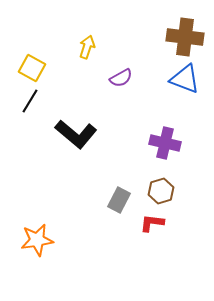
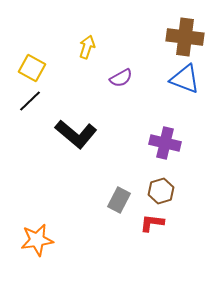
black line: rotated 15 degrees clockwise
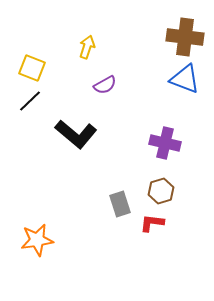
yellow square: rotated 8 degrees counterclockwise
purple semicircle: moved 16 px left, 7 px down
gray rectangle: moved 1 px right, 4 px down; rotated 45 degrees counterclockwise
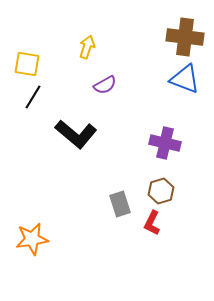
yellow square: moved 5 px left, 4 px up; rotated 12 degrees counterclockwise
black line: moved 3 px right, 4 px up; rotated 15 degrees counterclockwise
red L-shape: rotated 70 degrees counterclockwise
orange star: moved 5 px left, 1 px up
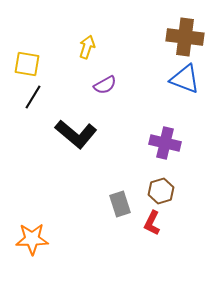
orange star: rotated 8 degrees clockwise
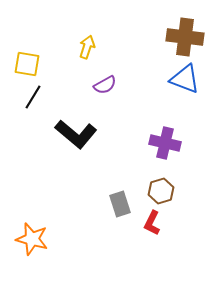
orange star: rotated 16 degrees clockwise
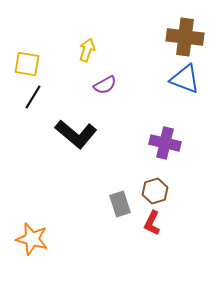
yellow arrow: moved 3 px down
brown hexagon: moved 6 px left
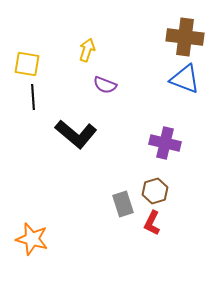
purple semicircle: rotated 50 degrees clockwise
black line: rotated 35 degrees counterclockwise
gray rectangle: moved 3 px right
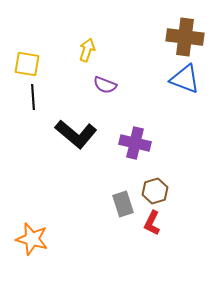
purple cross: moved 30 px left
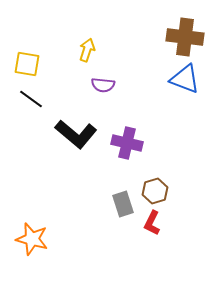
purple semicircle: moved 2 px left; rotated 15 degrees counterclockwise
black line: moved 2 px left, 2 px down; rotated 50 degrees counterclockwise
purple cross: moved 8 px left
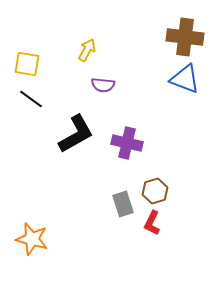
yellow arrow: rotated 10 degrees clockwise
black L-shape: rotated 69 degrees counterclockwise
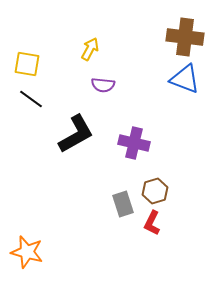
yellow arrow: moved 3 px right, 1 px up
purple cross: moved 7 px right
orange star: moved 5 px left, 13 px down
